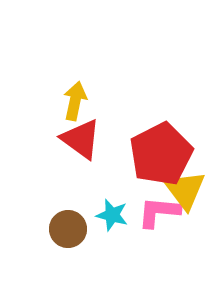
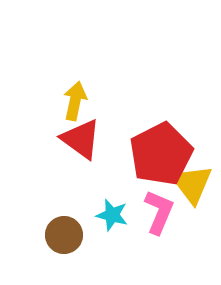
yellow triangle: moved 7 px right, 6 px up
pink L-shape: rotated 108 degrees clockwise
brown circle: moved 4 px left, 6 px down
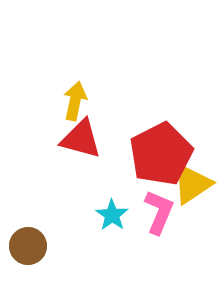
red triangle: rotated 21 degrees counterclockwise
yellow triangle: rotated 33 degrees clockwise
cyan star: rotated 20 degrees clockwise
brown circle: moved 36 px left, 11 px down
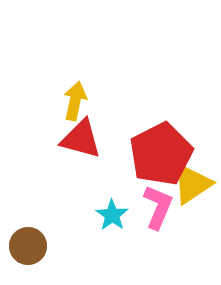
pink L-shape: moved 1 px left, 5 px up
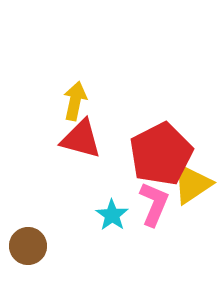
pink L-shape: moved 4 px left, 3 px up
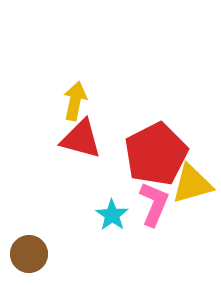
red pentagon: moved 5 px left
yellow triangle: rotated 18 degrees clockwise
brown circle: moved 1 px right, 8 px down
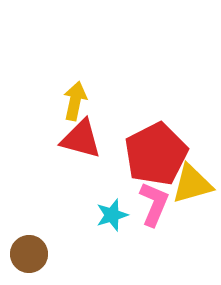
cyan star: rotated 20 degrees clockwise
